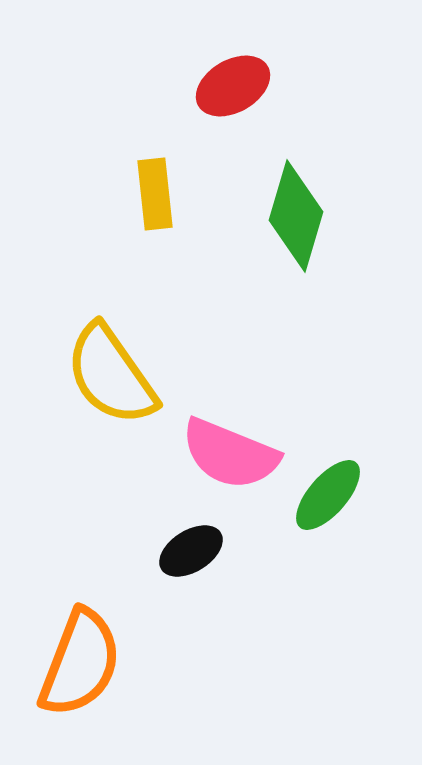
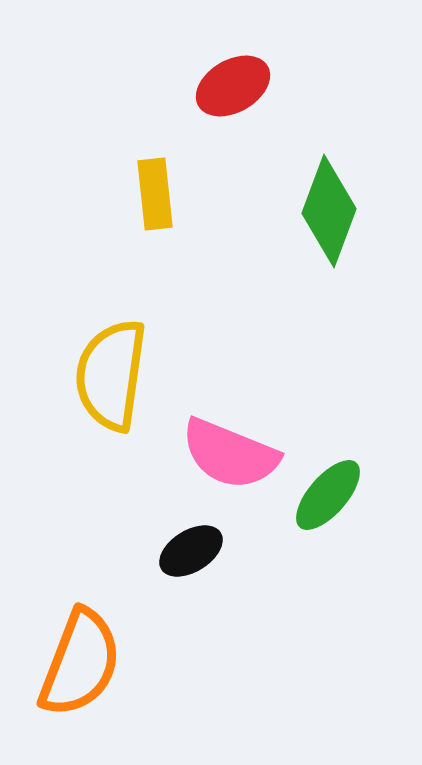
green diamond: moved 33 px right, 5 px up; rotated 4 degrees clockwise
yellow semicircle: rotated 43 degrees clockwise
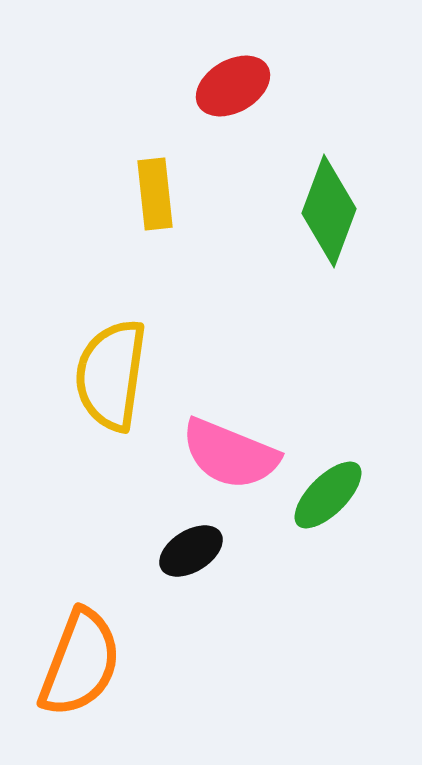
green ellipse: rotated 4 degrees clockwise
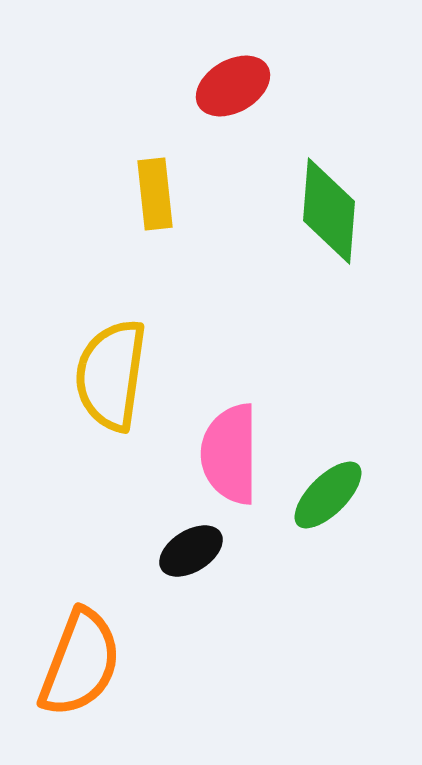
green diamond: rotated 16 degrees counterclockwise
pink semicircle: rotated 68 degrees clockwise
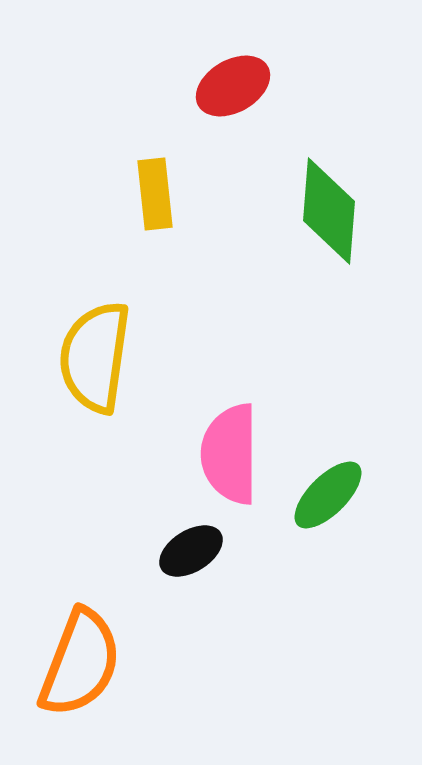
yellow semicircle: moved 16 px left, 18 px up
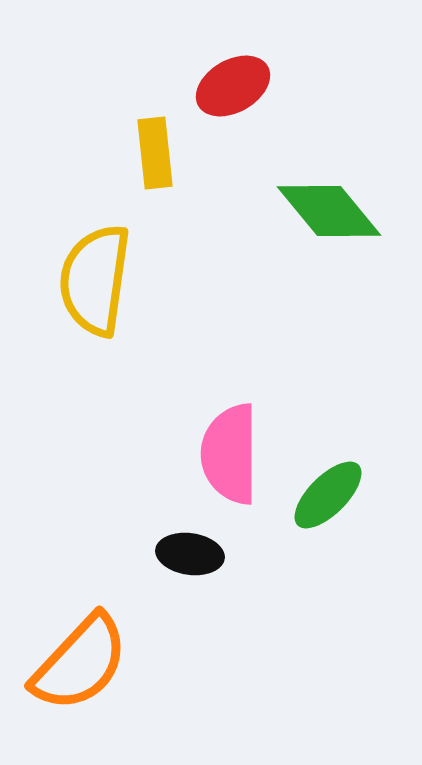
yellow rectangle: moved 41 px up
green diamond: rotated 44 degrees counterclockwise
yellow semicircle: moved 77 px up
black ellipse: moved 1 px left, 3 px down; rotated 40 degrees clockwise
orange semicircle: rotated 22 degrees clockwise
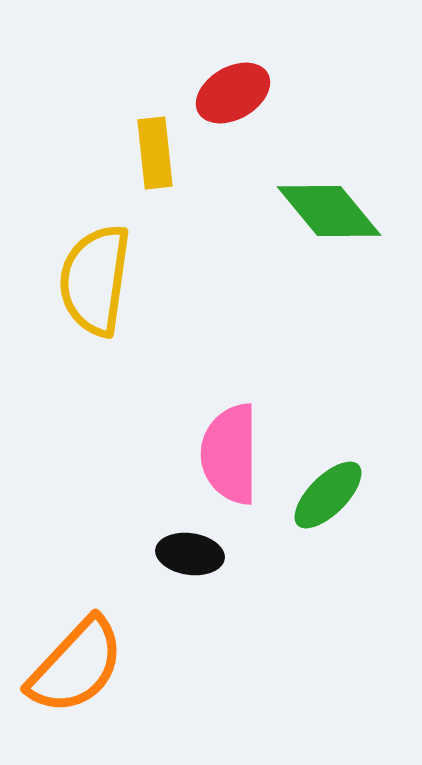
red ellipse: moved 7 px down
orange semicircle: moved 4 px left, 3 px down
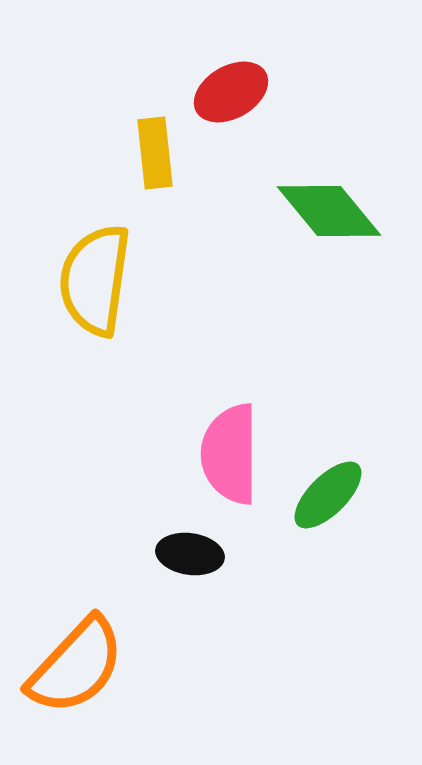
red ellipse: moved 2 px left, 1 px up
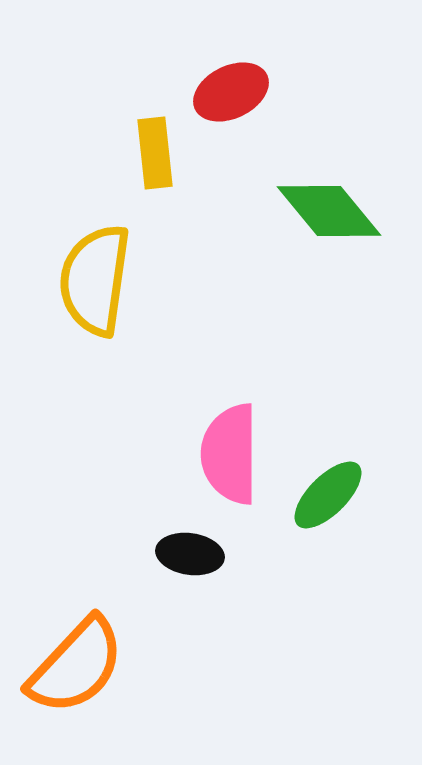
red ellipse: rotated 4 degrees clockwise
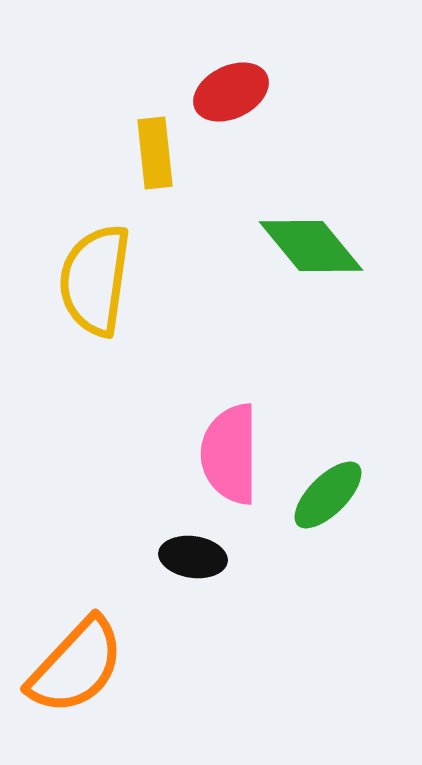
green diamond: moved 18 px left, 35 px down
black ellipse: moved 3 px right, 3 px down
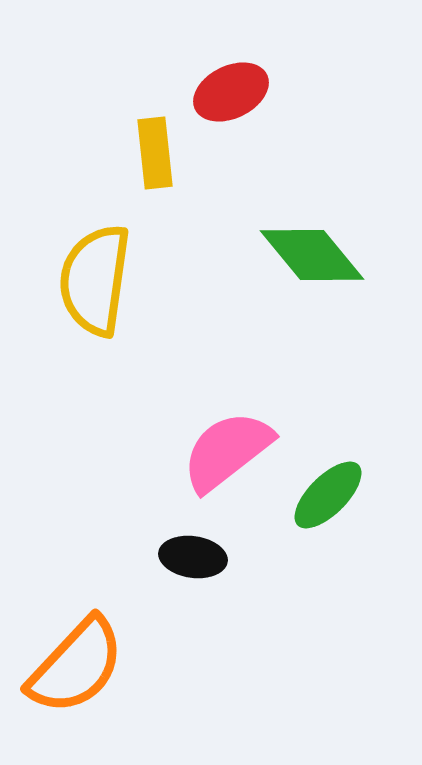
green diamond: moved 1 px right, 9 px down
pink semicircle: moved 3 px left, 3 px up; rotated 52 degrees clockwise
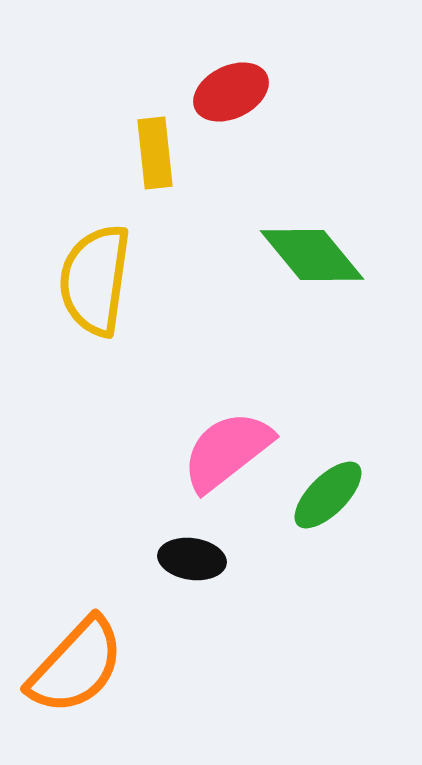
black ellipse: moved 1 px left, 2 px down
